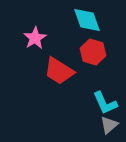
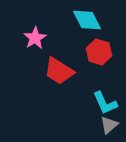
cyan diamond: rotated 8 degrees counterclockwise
red hexagon: moved 6 px right
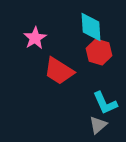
cyan diamond: moved 4 px right, 7 px down; rotated 24 degrees clockwise
gray triangle: moved 11 px left
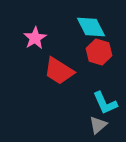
cyan diamond: rotated 24 degrees counterclockwise
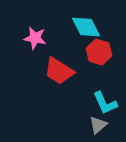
cyan diamond: moved 5 px left
pink star: rotated 30 degrees counterclockwise
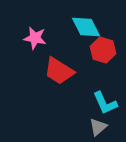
red hexagon: moved 4 px right, 2 px up
gray triangle: moved 2 px down
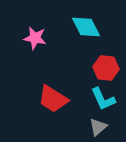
red hexagon: moved 3 px right, 18 px down; rotated 10 degrees counterclockwise
red trapezoid: moved 6 px left, 28 px down
cyan L-shape: moved 2 px left, 4 px up
